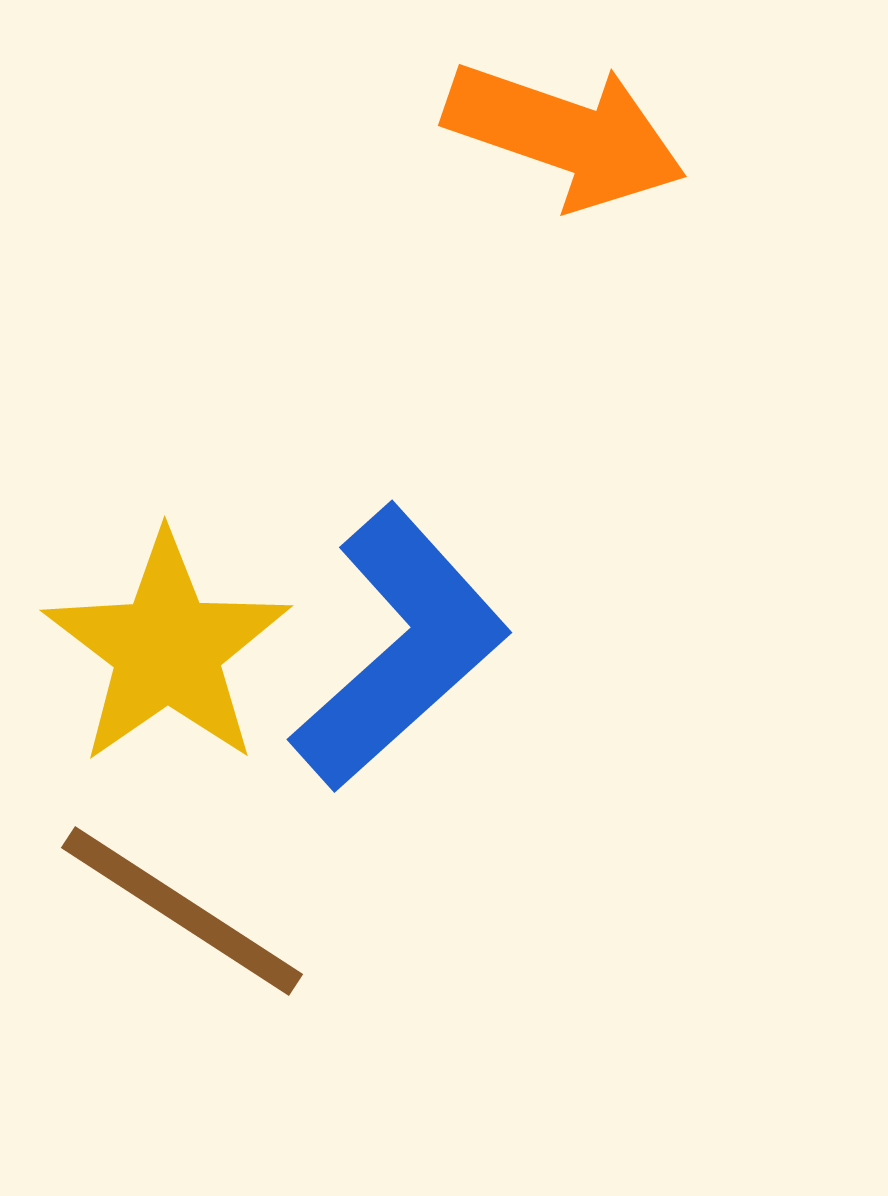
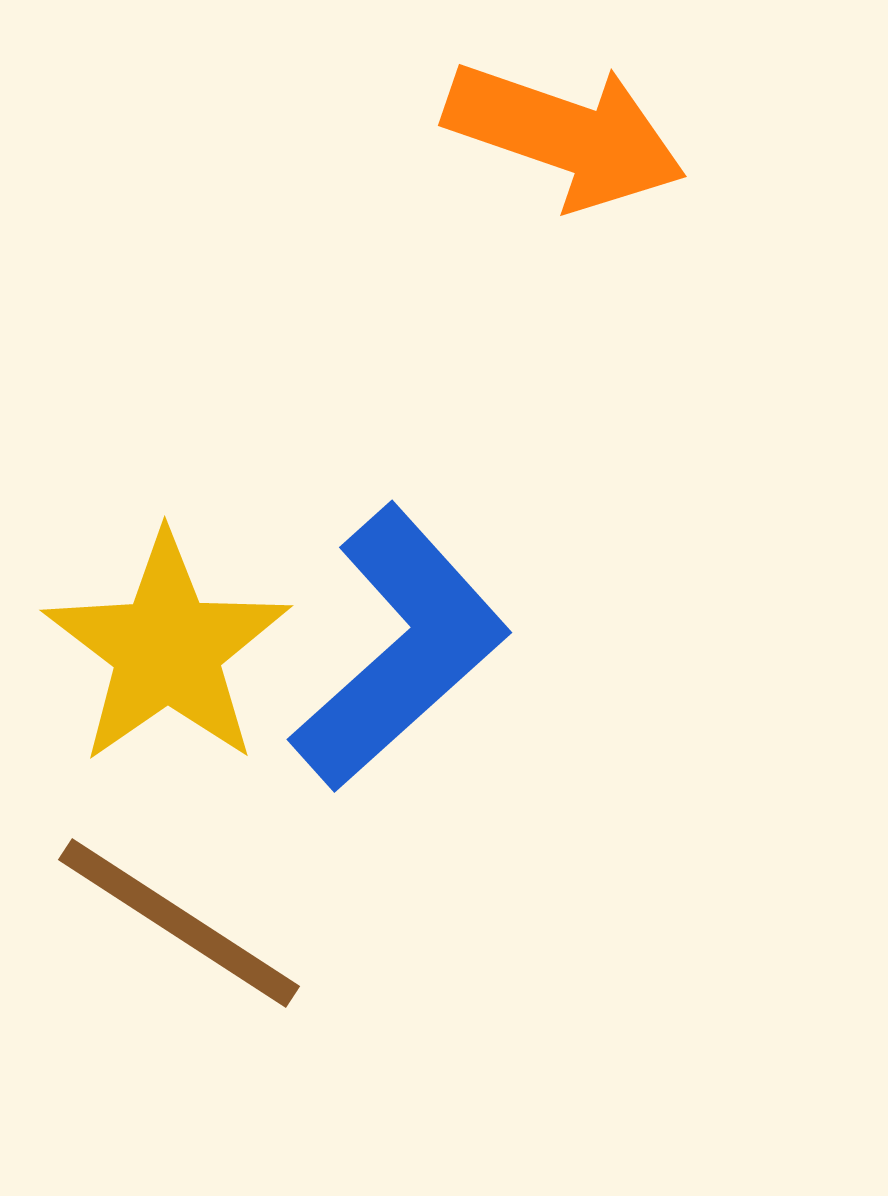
brown line: moved 3 px left, 12 px down
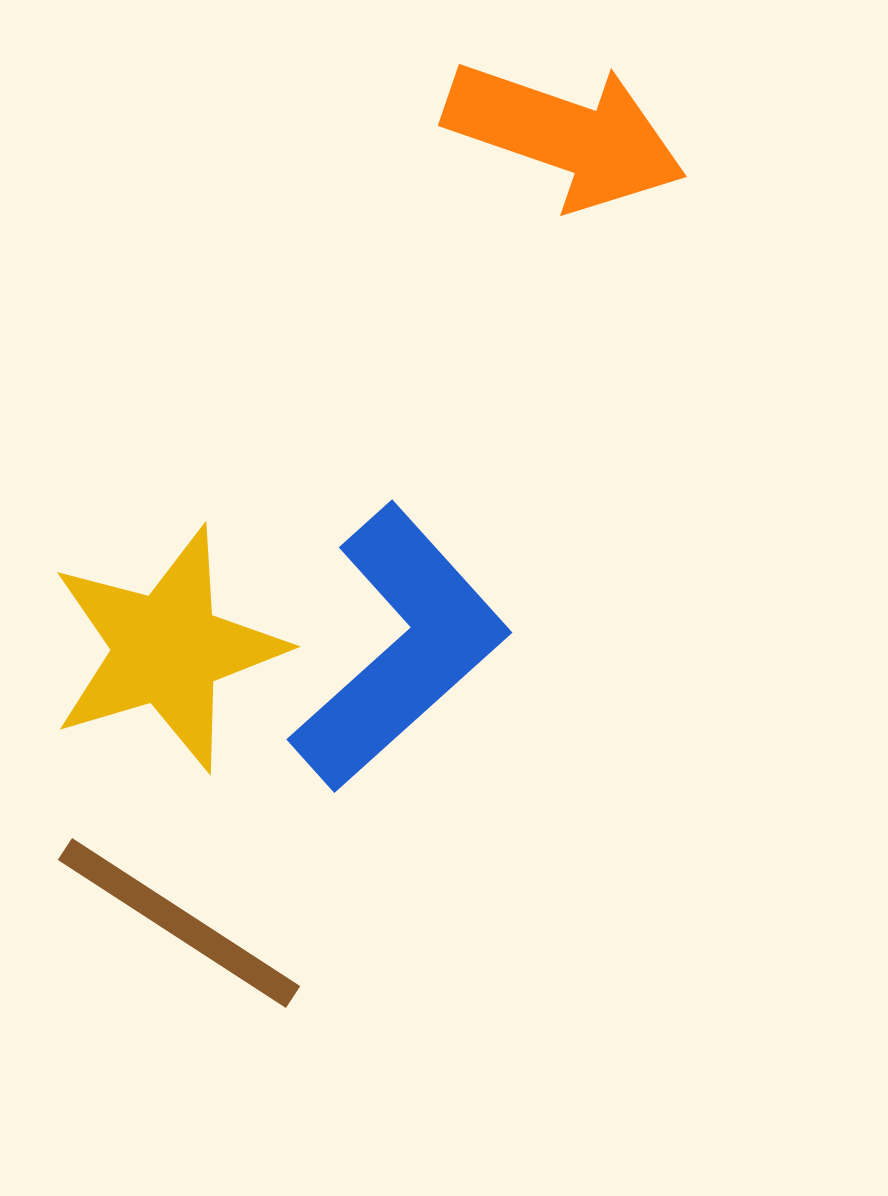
yellow star: rotated 18 degrees clockwise
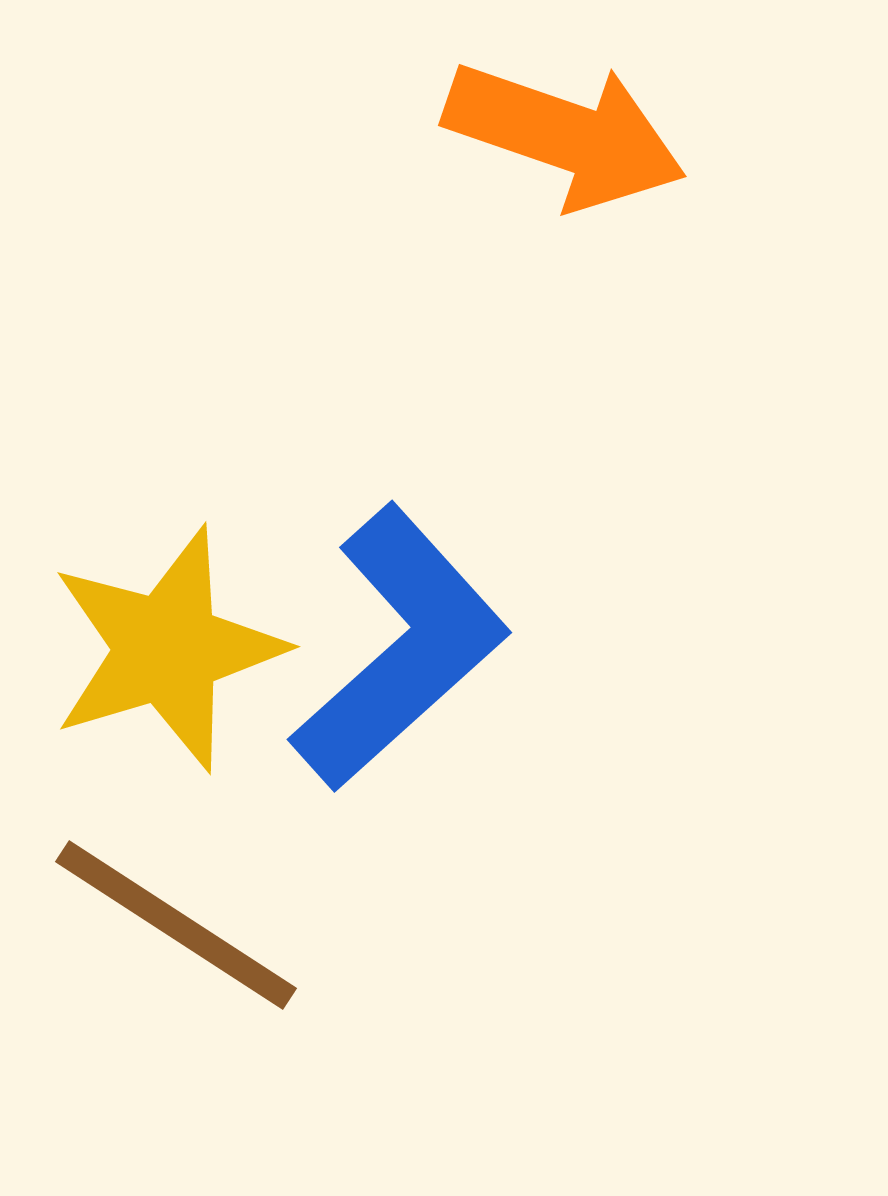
brown line: moved 3 px left, 2 px down
